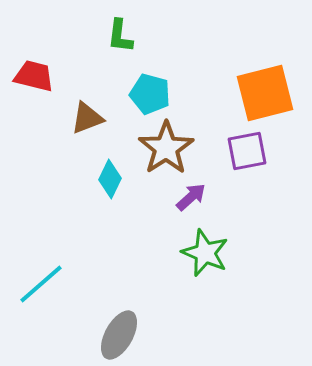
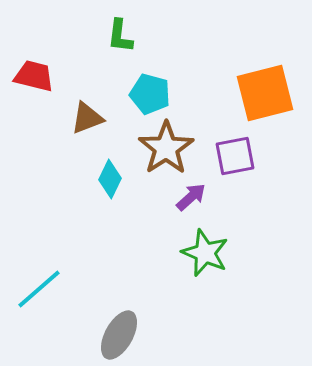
purple square: moved 12 px left, 5 px down
cyan line: moved 2 px left, 5 px down
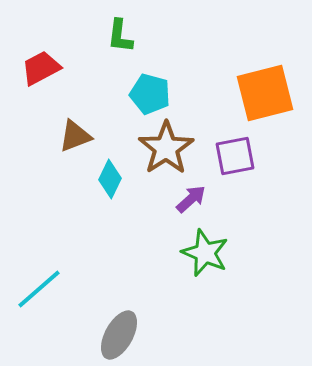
red trapezoid: moved 7 px right, 8 px up; rotated 42 degrees counterclockwise
brown triangle: moved 12 px left, 18 px down
purple arrow: moved 2 px down
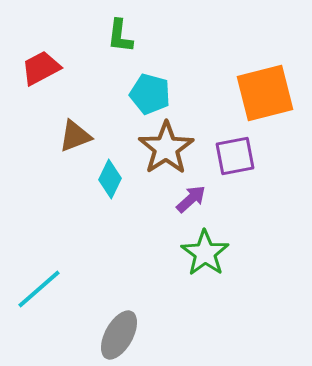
green star: rotated 12 degrees clockwise
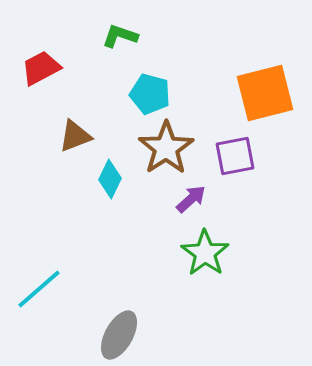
green L-shape: rotated 102 degrees clockwise
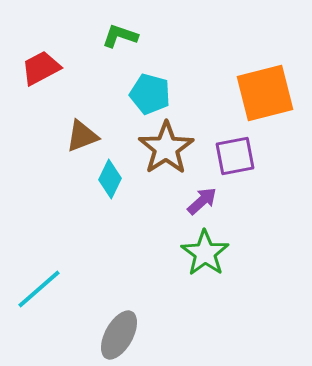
brown triangle: moved 7 px right
purple arrow: moved 11 px right, 2 px down
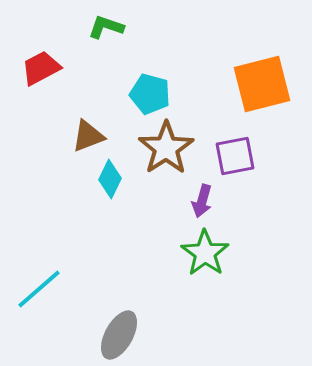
green L-shape: moved 14 px left, 9 px up
orange square: moved 3 px left, 9 px up
brown triangle: moved 6 px right
purple arrow: rotated 148 degrees clockwise
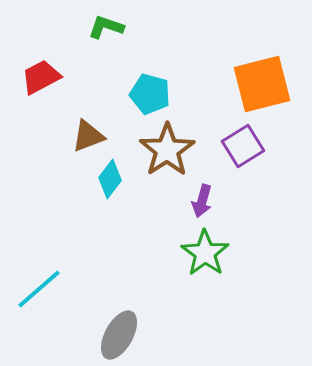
red trapezoid: moved 9 px down
brown star: moved 1 px right, 2 px down
purple square: moved 8 px right, 10 px up; rotated 21 degrees counterclockwise
cyan diamond: rotated 12 degrees clockwise
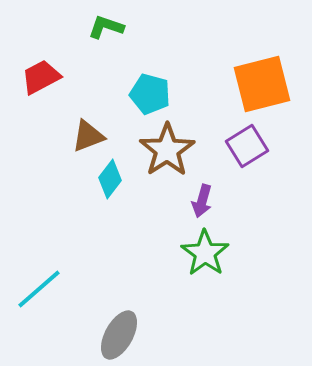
purple square: moved 4 px right
